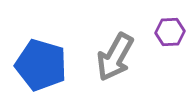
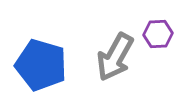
purple hexagon: moved 12 px left, 2 px down
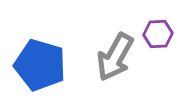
blue pentagon: moved 1 px left
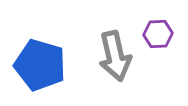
gray arrow: moved 1 px up; rotated 42 degrees counterclockwise
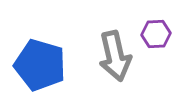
purple hexagon: moved 2 px left
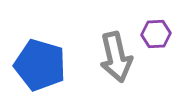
gray arrow: moved 1 px right, 1 px down
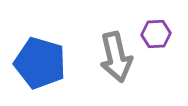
blue pentagon: moved 2 px up
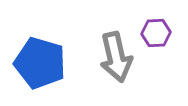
purple hexagon: moved 1 px up
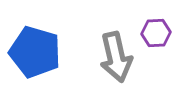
blue pentagon: moved 5 px left, 11 px up
